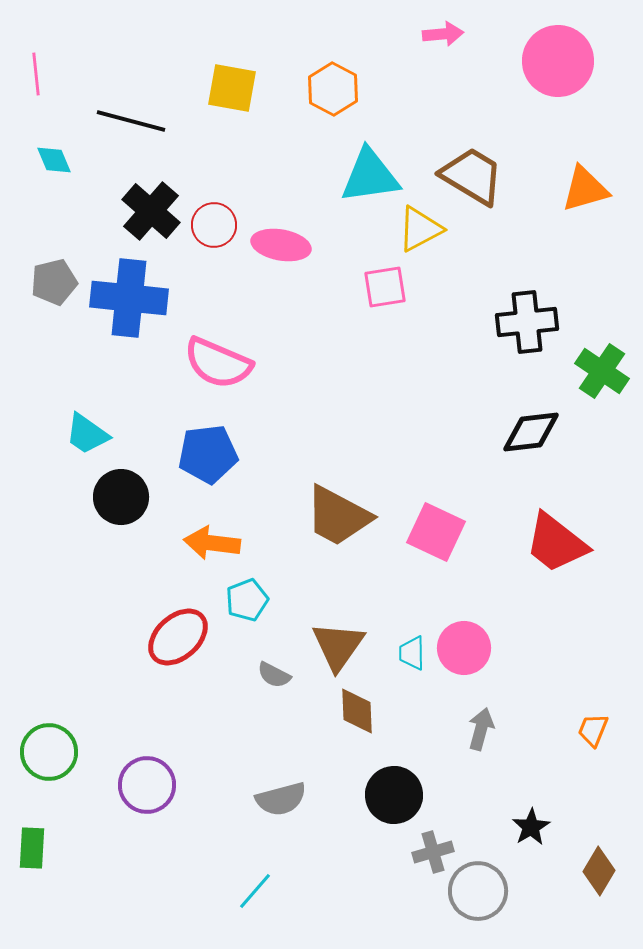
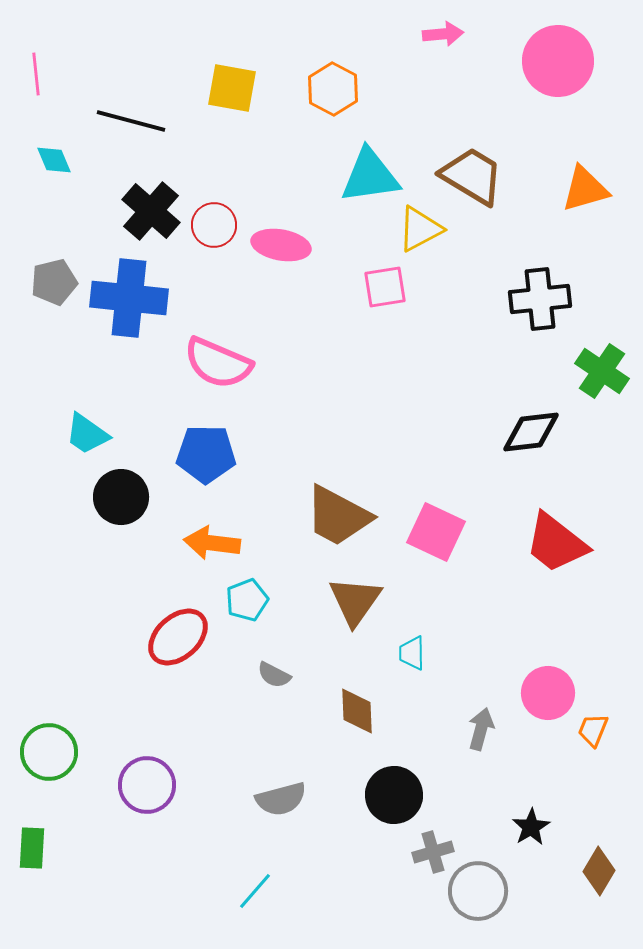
black cross at (527, 322): moved 13 px right, 23 px up
blue pentagon at (208, 454): moved 2 px left; rotated 8 degrees clockwise
brown triangle at (338, 646): moved 17 px right, 45 px up
pink circle at (464, 648): moved 84 px right, 45 px down
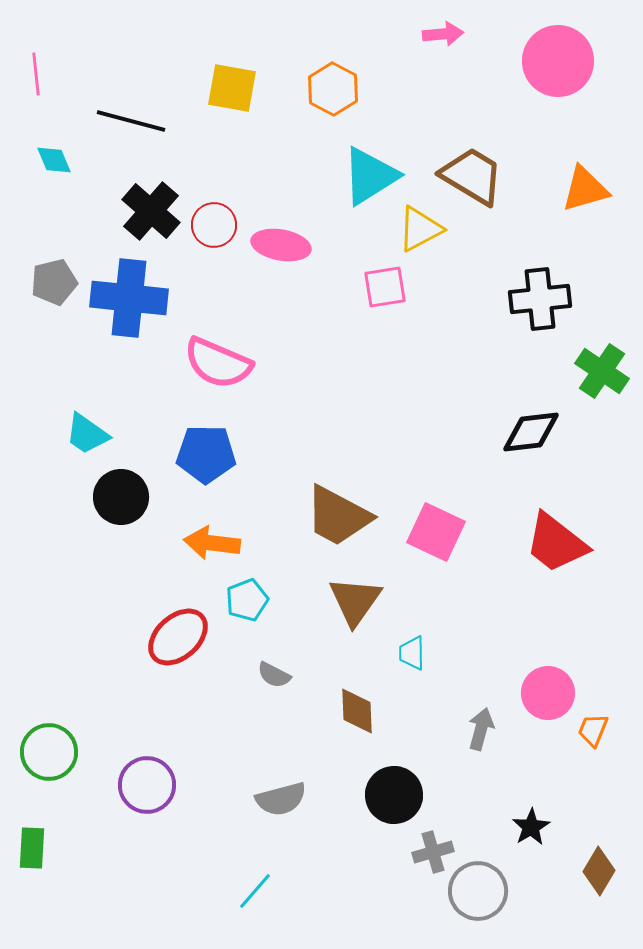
cyan triangle at (370, 176): rotated 24 degrees counterclockwise
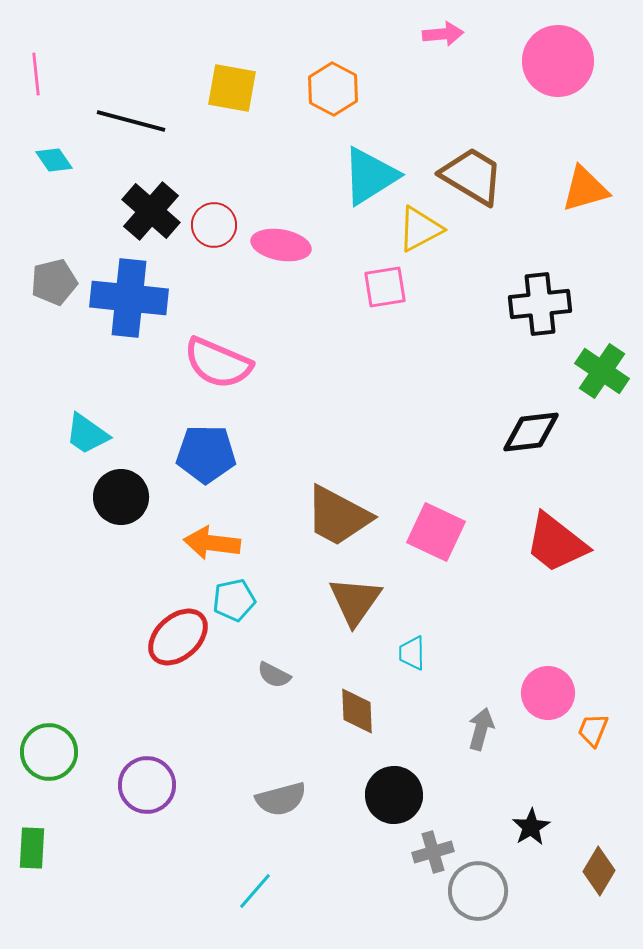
cyan diamond at (54, 160): rotated 12 degrees counterclockwise
black cross at (540, 299): moved 5 px down
cyan pentagon at (247, 600): moved 13 px left; rotated 9 degrees clockwise
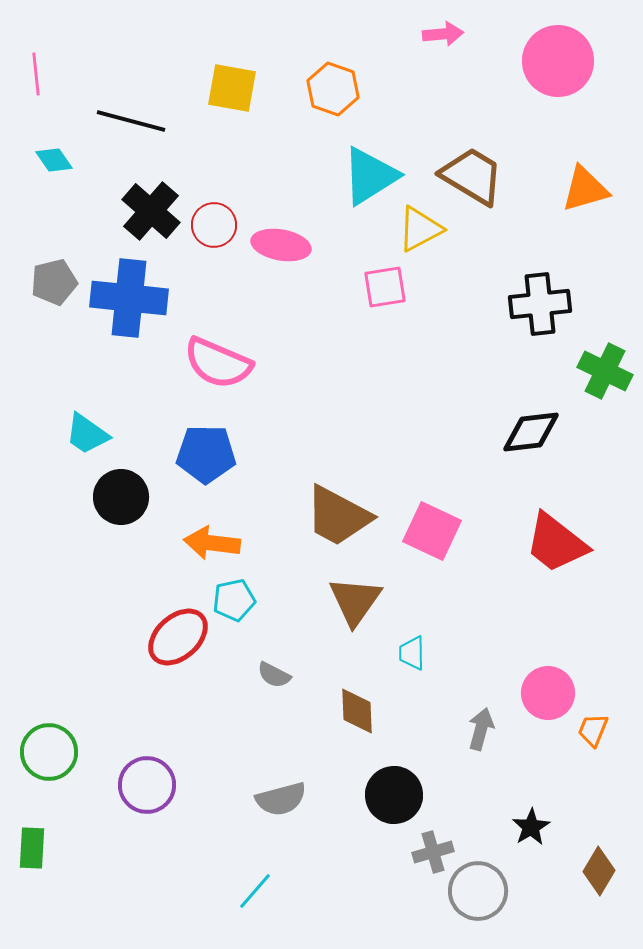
orange hexagon at (333, 89): rotated 9 degrees counterclockwise
green cross at (602, 371): moved 3 px right; rotated 8 degrees counterclockwise
pink square at (436, 532): moved 4 px left, 1 px up
